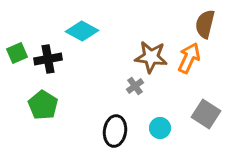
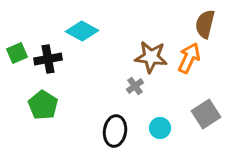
gray square: rotated 24 degrees clockwise
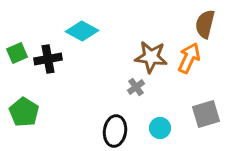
gray cross: moved 1 px right, 1 px down
green pentagon: moved 19 px left, 7 px down
gray square: rotated 16 degrees clockwise
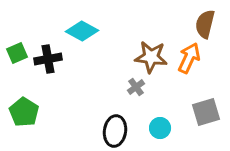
gray square: moved 2 px up
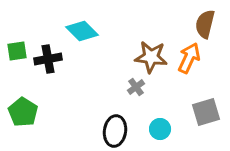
cyan diamond: rotated 16 degrees clockwise
green square: moved 2 px up; rotated 15 degrees clockwise
green pentagon: moved 1 px left
cyan circle: moved 1 px down
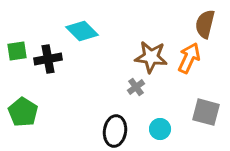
gray square: rotated 32 degrees clockwise
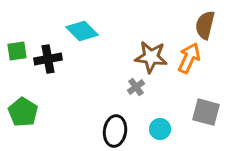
brown semicircle: moved 1 px down
